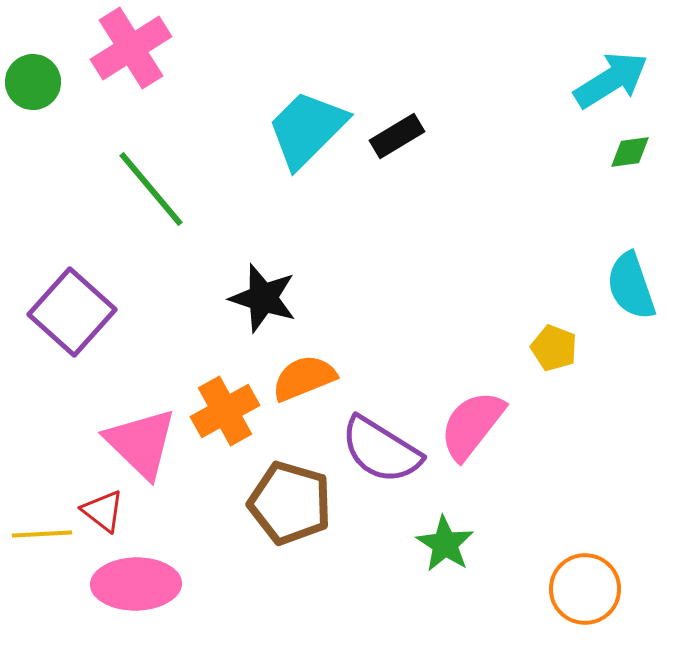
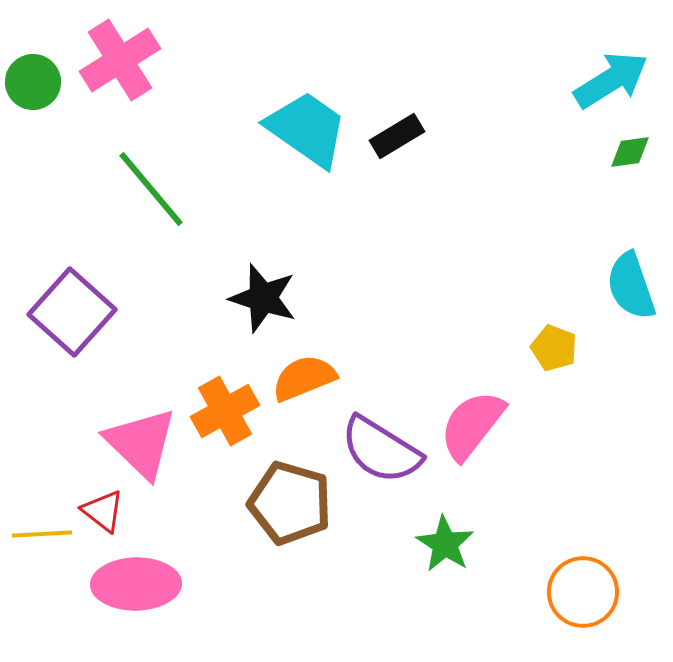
pink cross: moved 11 px left, 12 px down
cyan trapezoid: rotated 80 degrees clockwise
orange circle: moved 2 px left, 3 px down
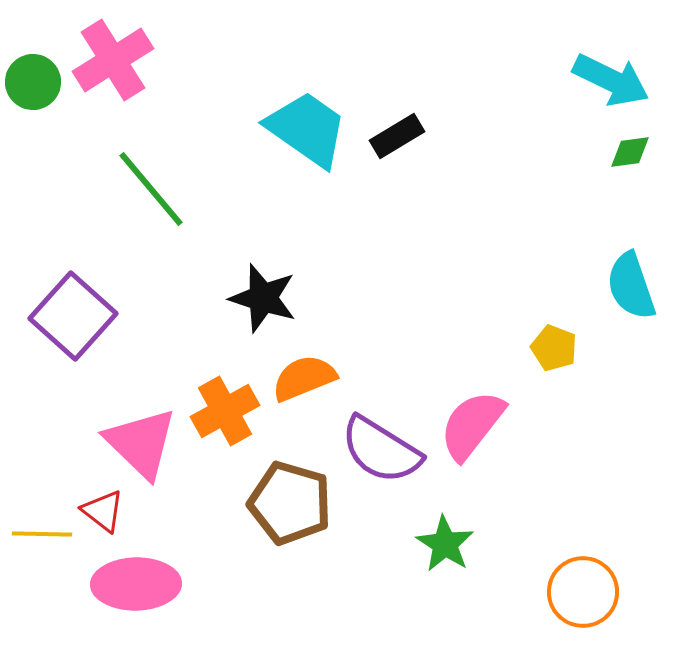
pink cross: moved 7 px left
cyan arrow: rotated 58 degrees clockwise
purple square: moved 1 px right, 4 px down
yellow line: rotated 4 degrees clockwise
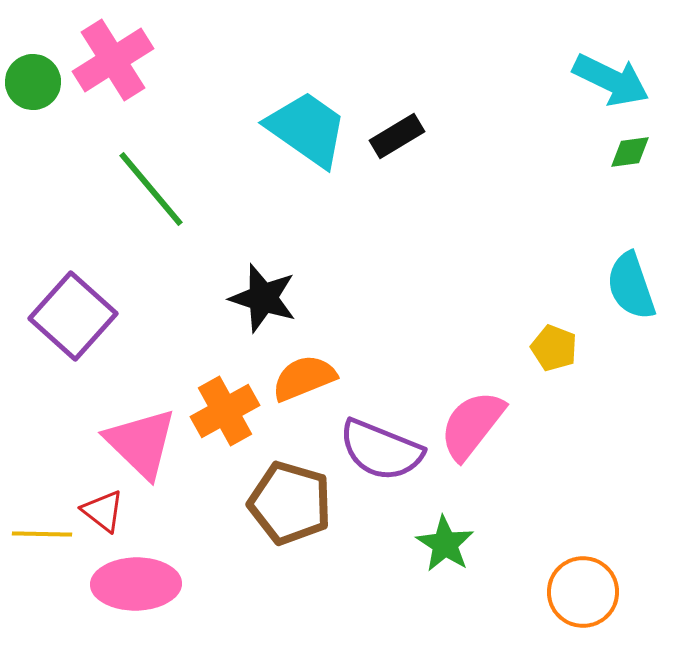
purple semicircle: rotated 10 degrees counterclockwise
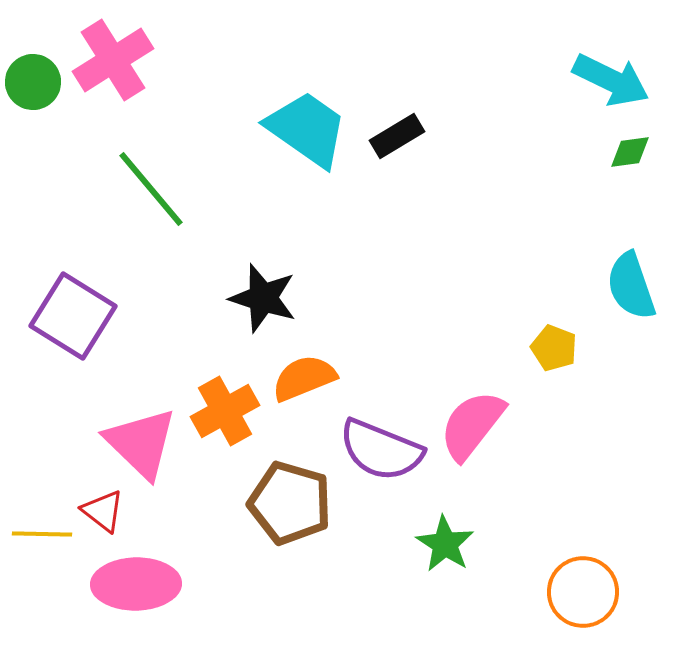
purple square: rotated 10 degrees counterclockwise
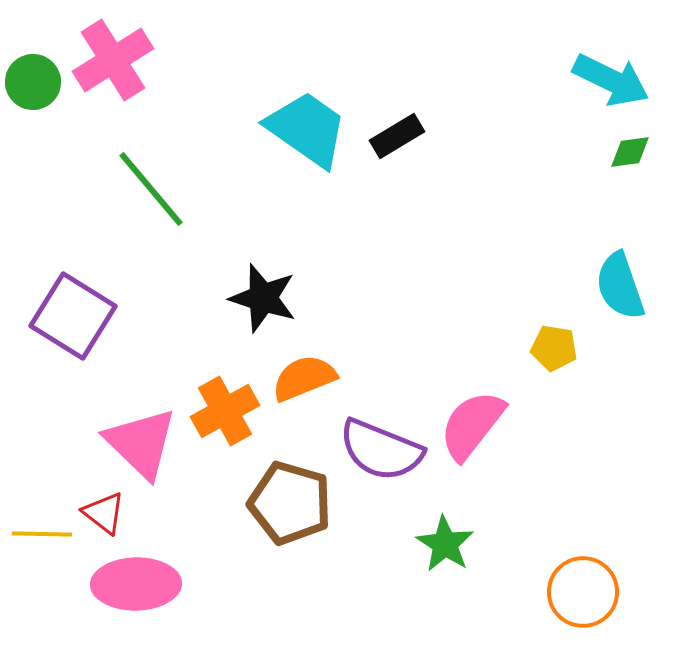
cyan semicircle: moved 11 px left
yellow pentagon: rotated 12 degrees counterclockwise
red triangle: moved 1 px right, 2 px down
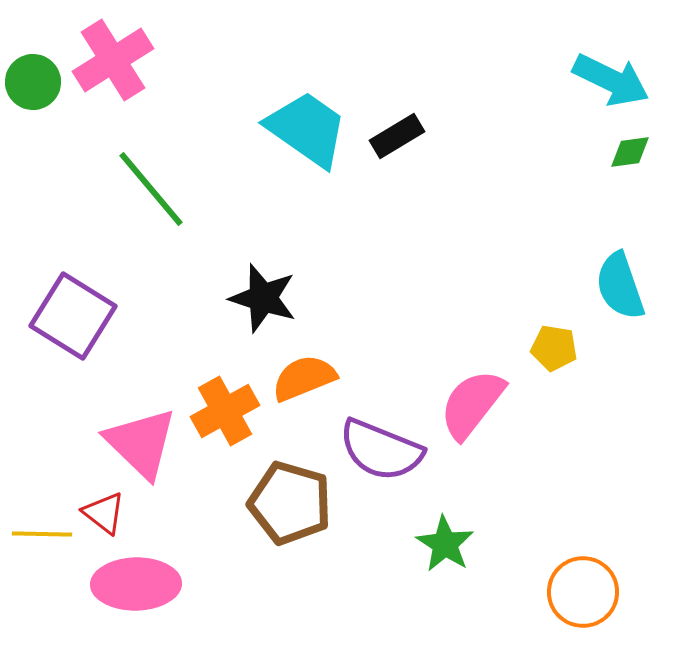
pink semicircle: moved 21 px up
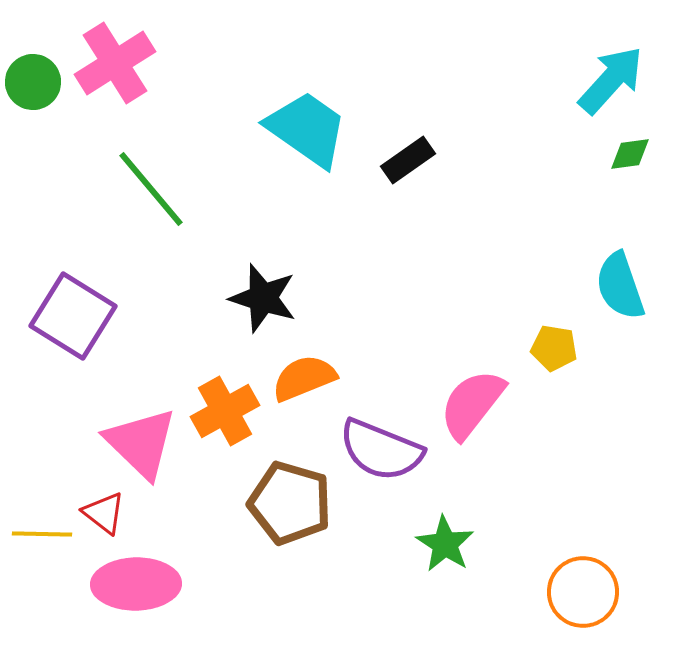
pink cross: moved 2 px right, 3 px down
cyan arrow: rotated 74 degrees counterclockwise
black rectangle: moved 11 px right, 24 px down; rotated 4 degrees counterclockwise
green diamond: moved 2 px down
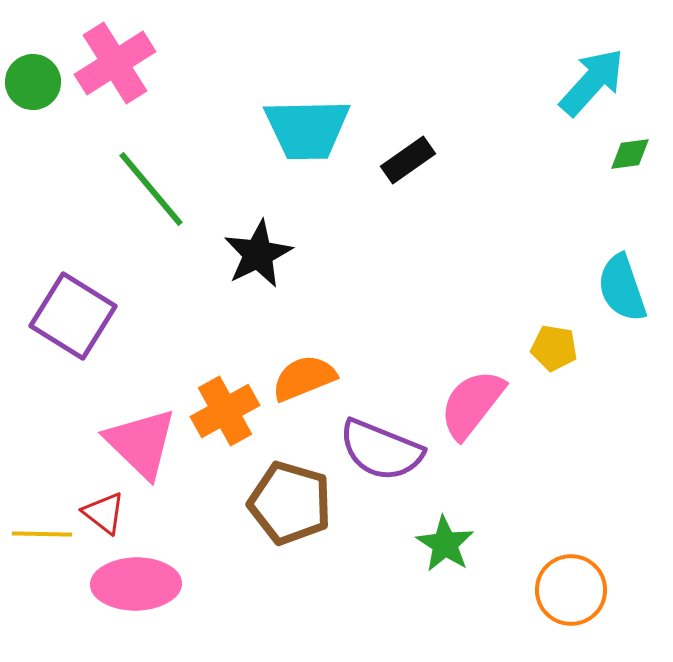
cyan arrow: moved 19 px left, 2 px down
cyan trapezoid: rotated 144 degrees clockwise
cyan semicircle: moved 2 px right, 2 px down
black star: moved 5 px left, 44 px up; rotated 28 degrees clockwise
orange circle: moved 12 px left, 2 px up
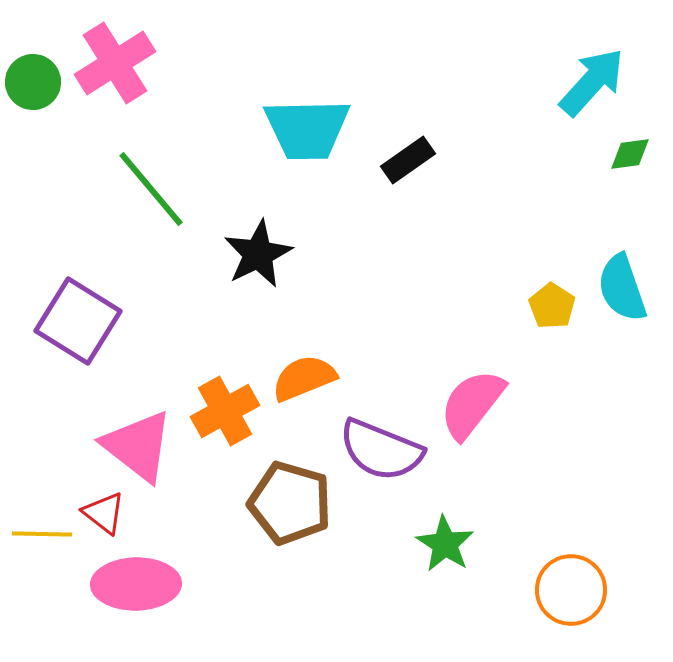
purple square: moved 5 px right, 5 px down
yellow pentagon: moved 2 px left, 42 px up; rotated 24 degrees clockwise
pink triangle: moved 3 px left, 3 px down; rotated 6 degrees counterclockwise
